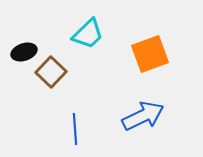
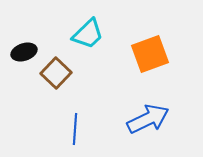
brown square: moved 5 px right, 1 px down
blue arrow: moved 5 px right, 3 px down
blue line: rotated 8 degrees clockwise
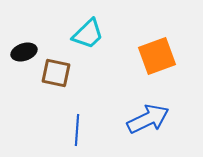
orange square: moved 7 px right, 2 px down
brown square: rotated 32 degrees counterclockwise
blue line: moved 2 px right, 1 px down
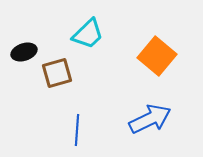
orange square: rotated 30 degrees counterclockwise
brown square: moved 1 px right; rotated 28 degrees counterclockwise
blue arrow: moved 2 px right
